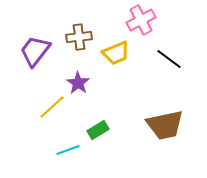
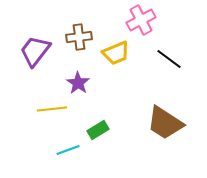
yellow line: moved 2 px down; rotated 36 degrees clockwise
brown trapezoid: moved 2 px up; rotated 45 degrees clockwise
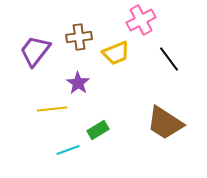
black line: rotated 16 degrees clockwise
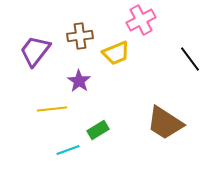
brown cross: moved 1 px right, 1 px up
black line: moved 21 px right
purple star: moved 1 px right, 2 px up
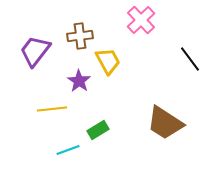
pink cross: rotated 16 degrees counterclockwise
yellow trapezoid: moved 8 px left, 8 px down; rotated 96 degrees counterclockwise
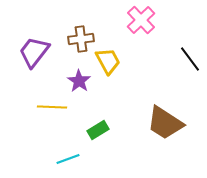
brown cross: moved 1 px right, 3 px down
purple trapezoid: moved 1 px left, 1 px down
yellow line: moved 2 px up; rotated 8 degrees clockwise
cyan line: moved 9 px down
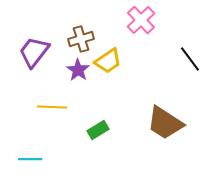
brown cross: rotated 10 degrees counterclockwise
yellow trapezoid: rotated 84 degrees clockwise
purple star: moved 1 px left, 11 px up
cyan line: moved 38 px left; rotated 20 degrees clockwise
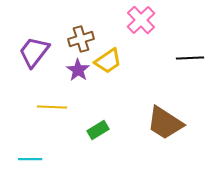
black line: moved 1 px up; rotated 56 degrees counterclockwise
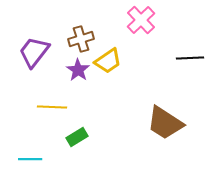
green rectangle: moved 21 px left, 7 px down
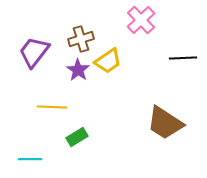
black line: moved 7 px left
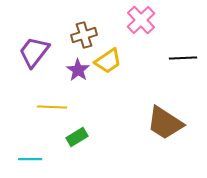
brown cross: moved 3 px right, 4 px up
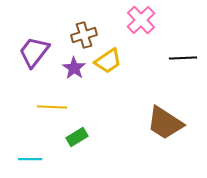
purple star: moved 4 px left, 2 px up
